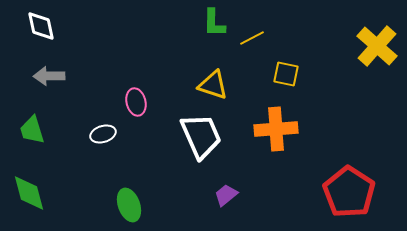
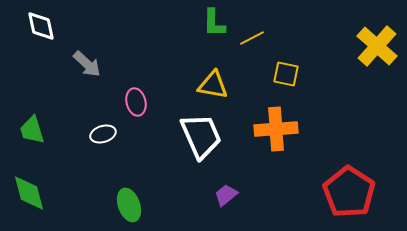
gray arrow: moved 38 px right, 12 px up; rotated 136 degrees counterclockwise
yellow triangle: rotated 8 degrees counterclockwise
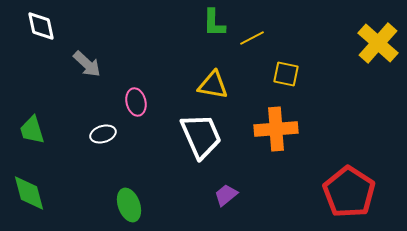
yellow cross: moved 1 px right, 3 px up
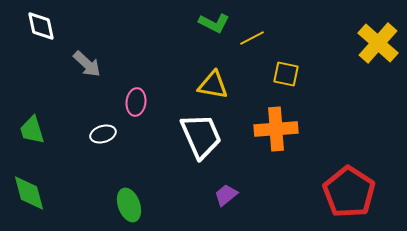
green L-shape: rotated 64 degrees counterclockwise
pink ellipse: rotated 20 degrees clockwise
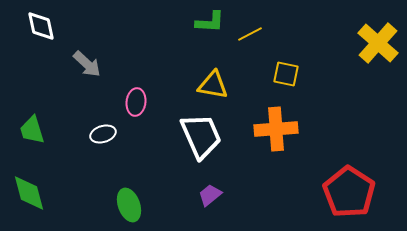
green L-shape: moved 4 px left, 1 px up; rotated 24 degrees counterclockwise
yellow line: moved 2 px left, 4 px up
purple trapezoid: moved 16 px left
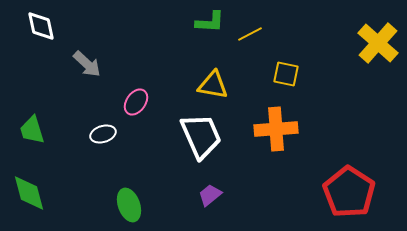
pink ellipse: rotated 28 degrees clockwise
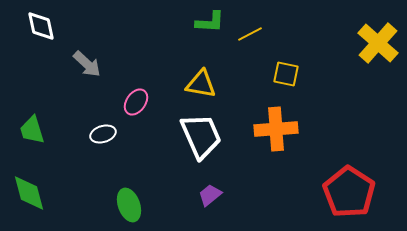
yellow triangle: moved 12 px left, 1 px up
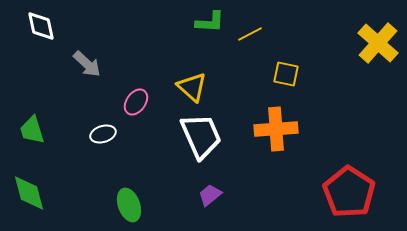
yellow triangle: moved 9 px left, 3 px down; rotated 32 degrees clockwise
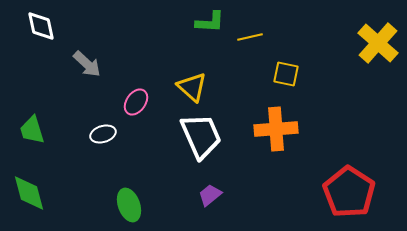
yellow line: moved 3 px down; rotated 15 degrees clockwise
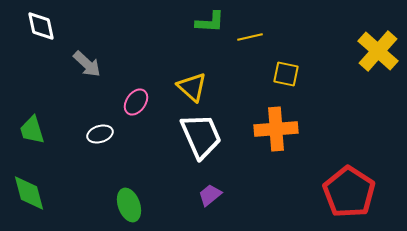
yellow cross: moved 8 px down
white ellipse: moved 3 px left
